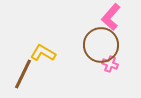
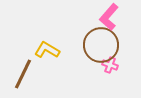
pink L-shape: moved 2 px left
yellow L-shape: moved 4 px right, 3 px up
pink cross: moved 1 px down
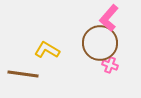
pink L-shape: moved 1 px down
brown circle: moved 1 px left, 2 px up
brown line: rotated 72 degrees clockwise
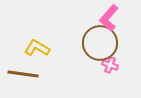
yellow L-shape: moved 10 px left, 2 px up
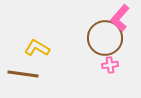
pink L-shape: moved 11 px right
brown circle: moved 5 px right, 5 px up
pink cross: rotated 28 degrees counterclockwise
